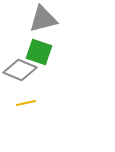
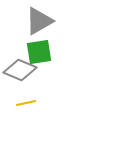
gray triangle: moved 4 px left, 2 px down; rotated 16 degrees counterclockwise
green square: rotated 28 degrees counterclockwise
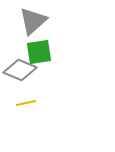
gray triangle: moved 6 px left; rotated 12 degrees counterclockwise
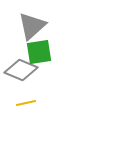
gray triangle: moved 1 px left, 5 px down
gray diamond: moved 1 px right
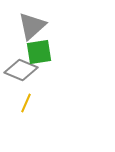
yellow line: rotated 54 degrees counterclockwise
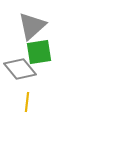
gray diamond: moved 1 px left, 1 px up; rotated 28 degrees clockwise
yellow line: moved 1 px right, 1 px up; rotated 18 degrees counterclockwise
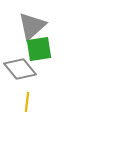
green square: moved 3 px up
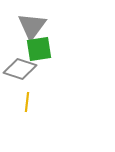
gray triangle: rotated 12 degrees counterclockwise
gray diamond: rotated 32 degrees counterclockwise
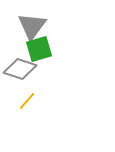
green square: rotated 8 degrees counterclockwise
yellow line: moved 1 px up; rotated 36 degrees clockwise
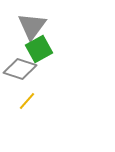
green square: rotated 12 degrees counterclockwise
